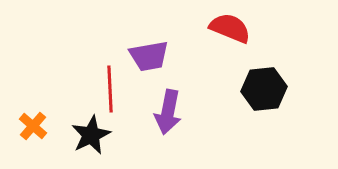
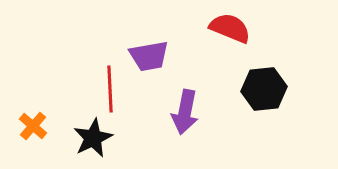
purple arrow: moved 17 px right
black star: moved 2 px right, 3 px down
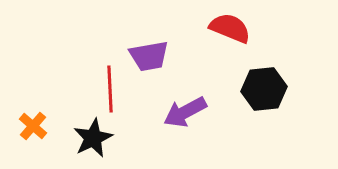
purple arrow: rotated 51 degrees clockwise
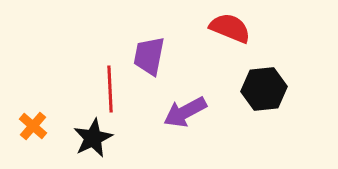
purple trapezoid: rotated 111 degrees clockwise
